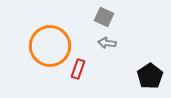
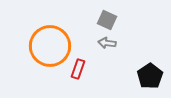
gray square: moved 3 px right, 3 px down
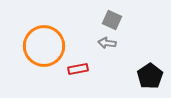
gray square: moved 5 px right
orange circle: moved 6 px left
red rectangle: rotated 60 degrees clockwise
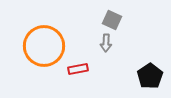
gray arrow: moved 1 px left; rotated 96 degrees counterclockwise
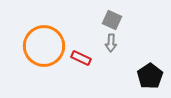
gray arrow: moved 5 px right
red rectangle: moved 3 px right, 11 px up; rotated 36 degrees clockwise
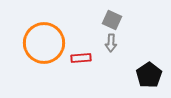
orange circle: moved 3 px up
red rectangle: rotated 30 degrees counterclockwise
black pentagon: moved 1 px left, 1 px up
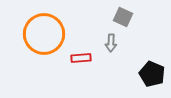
gray square: moved 11 px right, 3 px up
orange circle: moved 9 px up
black pentagon: moved 3 px right, 1 px up; rotated 15 degrees counterclockwise
